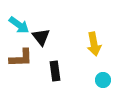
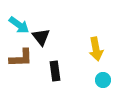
yellow arrow: moved 2 px right, 5 px down
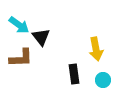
black rectangle: moved 19 px right, 3 px down
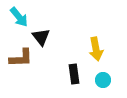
cyan arrow: moved 8 px up; rotated 15 degrees clockwise
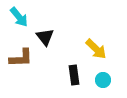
black triangle: moved 4 px right
yellow arrow: rotated 35 degrees counterclockwise
black rectangle: moved 1 px down
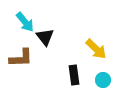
cyan arrow: moved 6 px right, 5 px down
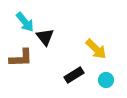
black rectangle: rotated 66 degrees clockwise
cyan circle: moved 3 px right
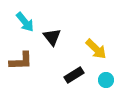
black triangle: moved 7 px right
brown L-shape: moved 3 px down
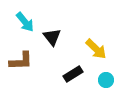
black rectangle: moved 1 px left, 1 px up
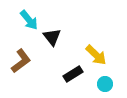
cyan arrow: moved 4 px right, 2 px up
yellow arrow: moved 6 px down
brown L-shape: rotated 35 degrees counterclockwise
cyan circle: moved 1 px left, 4 px down
